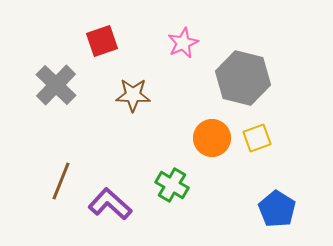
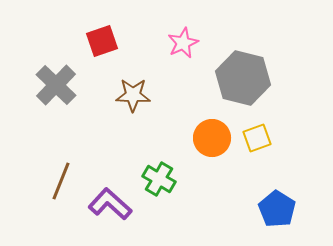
green cross: moved 13 px left, 6 px up
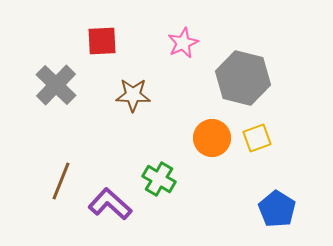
red square: rotated 16 degrees clockwise
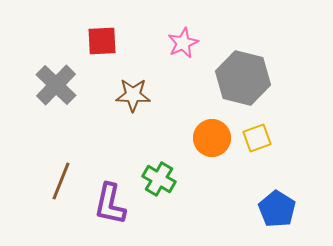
purple L-shape: rotated 120 degrees counterclockwise
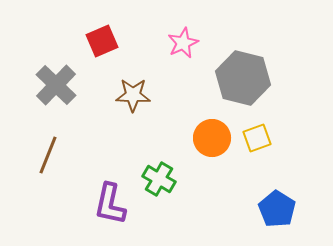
red square: rotated 20 degrees counterclockwise
brown line: moved 13 px left, 26 px up
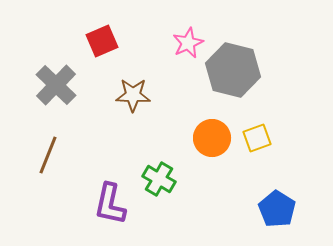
pink star: moved 5 px right
gray hexagon: moved 10 px left, 8 px up
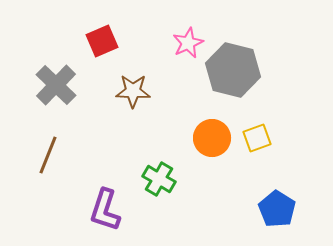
brown star: moved 4 px up
purple L-shape: moved 5 px left, 6 px down; rotated 6 degrees clockwise
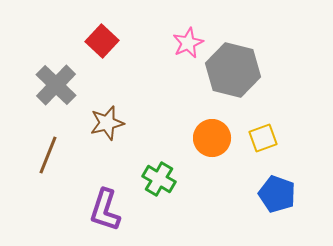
red square: rotated 24 degrees counterclockwise
brown star: moved 26 px left, 32 px down; rotated 16 degrees counterclockwise
yellow square: moved 6 px right
blue pentagon: moved 15 px up; rotated 12 degrees counterclockwise
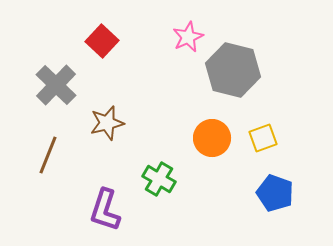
pink star: moved 6 px up
blue pentagon: moved 2 px left, 1 px up
